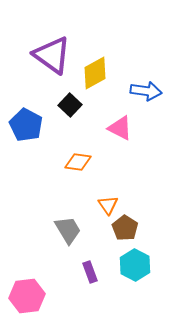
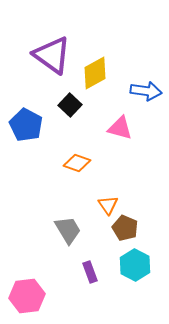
pink triangle: rotated 12 degrees counterclockwise
orange diamond: moved 1 px left, 1 px down; rotated 12 degrees clockwise
brown pentagon: rotated 10 degrees counterclockwise
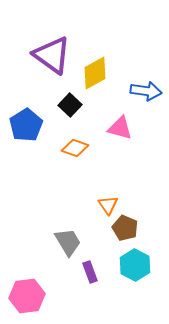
blue pentagon: rotated 12 degrees clockwise
orange diamond: moved 2 px left, 15 px up
gray trapezoid: moved 12 px down
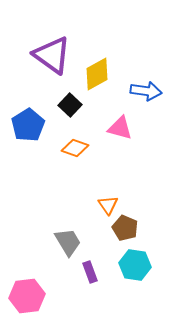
yellow diamond: moved 2 px right, 1 px down
blue pentagon: moved 2 px right
cyan hexagon: rotated 20 degrees counterclockwise
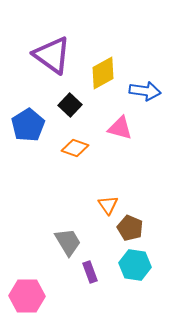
yellow diamond: moved 6 px right, 1 px up
blue arrow: moved 1 px left
brown pentagon: moved 5 px right
pink hexagon: rotated 8 degrees clockwise
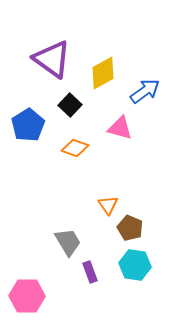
purple triangle: moved 4 px down
blue arrow: rotated 44 degrees counterclockwise
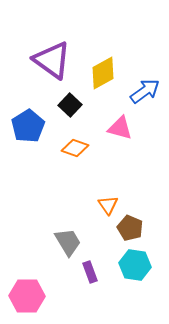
purple triangle: moved 1 px down
blue pentagon: moved 1 px down
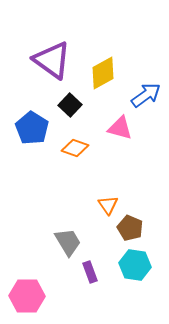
blue arrow: moved 1 px right, 4 px down
blue pentagon: moved 4 px right, 2 px down; rotated 8 degrees counterclockwise
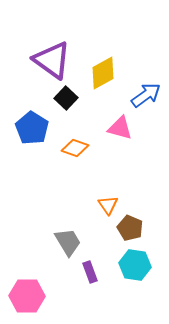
black square: moved 4 px left, 7 px up
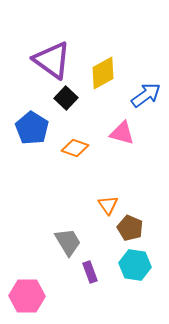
pink triangle: moved 2 px right, 5 px down
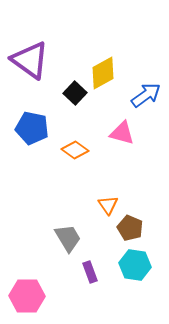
purple triangle: moved 22 px left
black square: moved 9 px right, 5 px up
blue pentagon: rotated 20 degrees counterclockwise
orange diamond: moved 2 px down; rotated 16 degrees clockwise
gray trapezoid: moved 4 px up
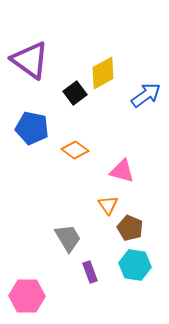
black square: rotated 10 degrees clockwise
pink triangle: moved 38 px down
